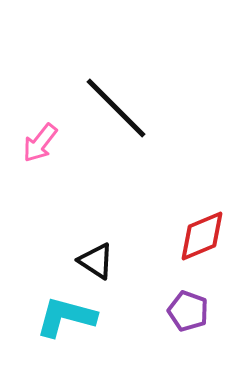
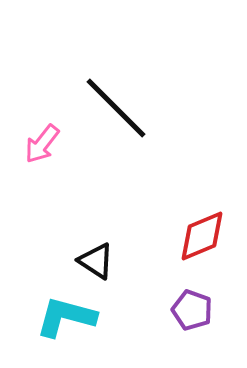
pink arrow: moved 2 px right, 1 px down
purple pentagon: moved 4 px right, 1 px up
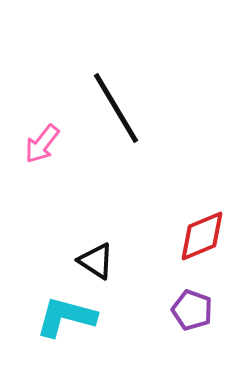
black line: rotated 14 degrees clockwise
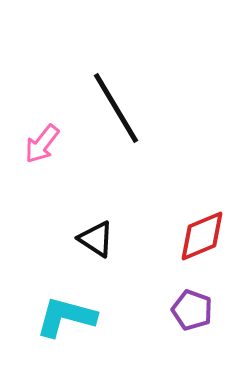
black triangle: moved 22 px up
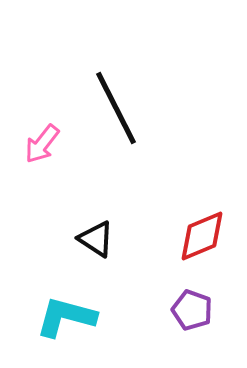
black line: rotated 4 degrees clockwise
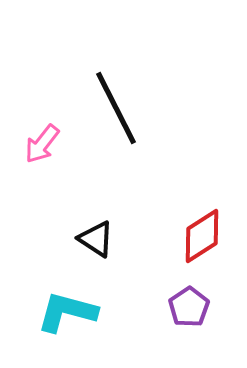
red diamond: rotated 10 degrees counterclockwise
purple pentagon: moved 3 px left, 3 px up; rotated 18 degrees clockwise
cyan L-shape: moved 1 px right, 5 px up
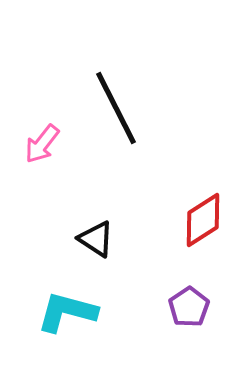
red diamond: moved 1 px right, 16 px up
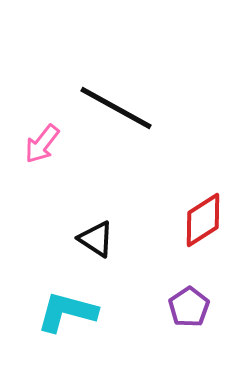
black line: rotated 34 degrees counterclockwise
